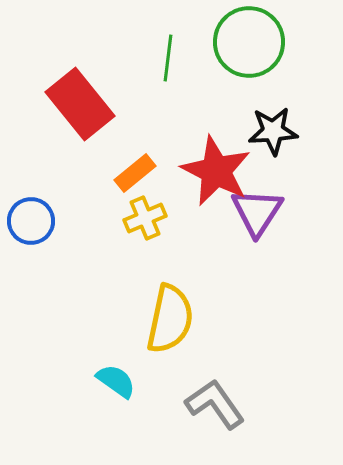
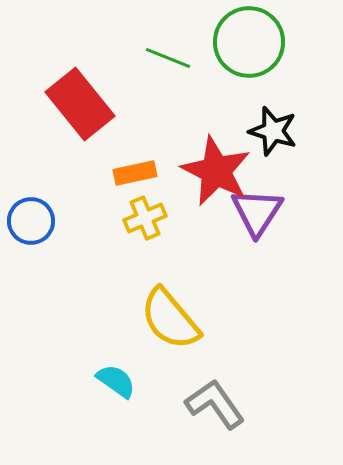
green line: rotated 75 degrees counterclockwise
black star: rotated 21 degrees clockwise
orange rectangle: rotated 27 degrees clockwise
yellow semicircle: rotated 128 degrees clockwise
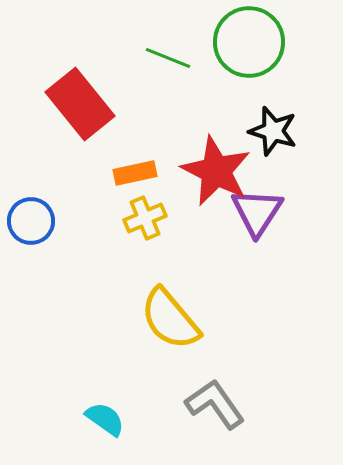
cyan semicircle: moved 11 px left, 38 px down
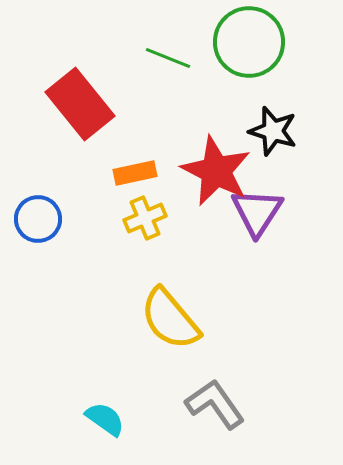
blue circle: moved 7 px right, 2 px up
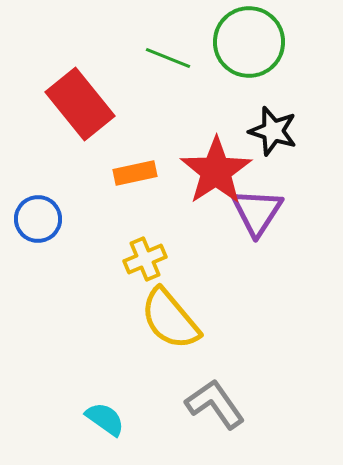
red star: rotated 12 degrees clockwise
yellow cross: moved 41 px down
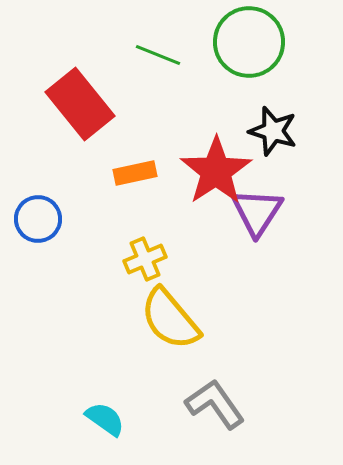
green line: moved 10 px left, 3 px up
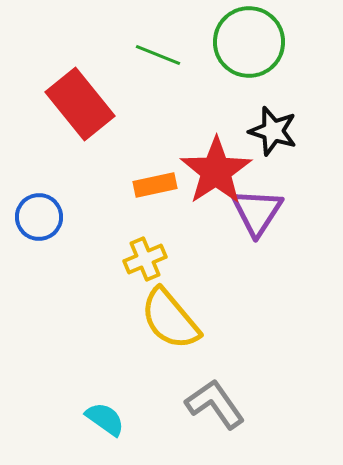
orange rectangle: moved 20 px right, 12 px down
blue circle: moved 1 px right, 2 px up
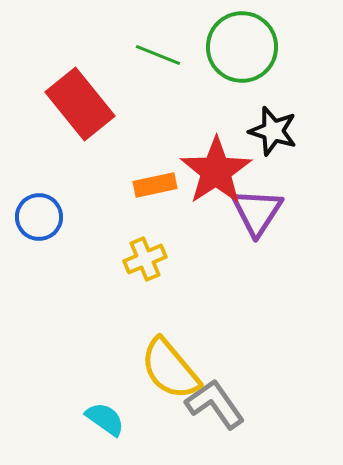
green circle: moved 7 px left, 5 px down
yellow semicircle: moved 50 px down
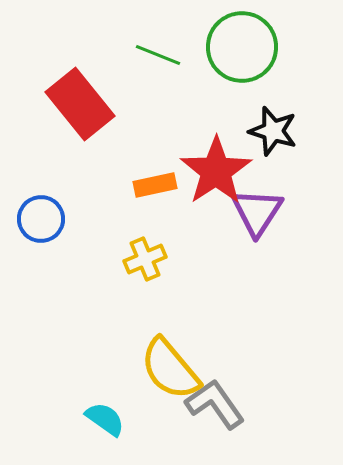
blue circle: moved 2 px right, 2 px down
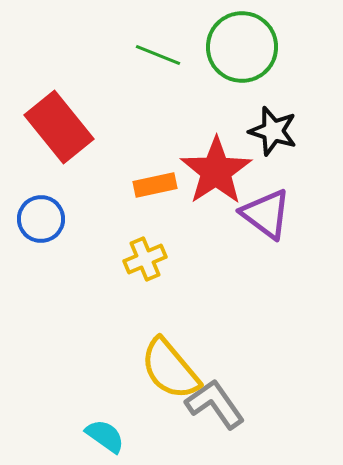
red rectangle: moved 21 px left, 23 px down
purple triangle: moved 9 px right, 2 px down; rotated 26 degrees counterclockwise
cyan semicircle: moved 17 px down
